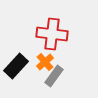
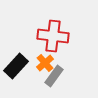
red cross: moved 1 px right, 2 px down
orange cross: moved 1 px down
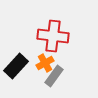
orange cross: rotated 12 degrees clockwise
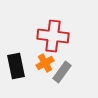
black rectangle: rotated 55 degrees counterclockwise
gray rectangle: moved 8 px right, 4 px up
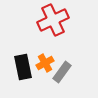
red cross: moved 16 px up; rotated 32 degrees counterclockwise
black rectangle: moved 7 px right, 1 px down
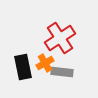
red cross: moved 7 px right, 18 px down; rotated 8 degrees counterclockwise
gray rectangle: rotated 60 degrees clockwise
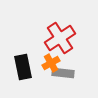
orange cross: moved 6 px right
gray rectangle: moved 1 px right, 1 px down
